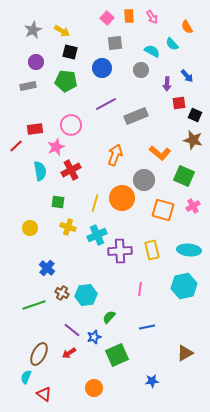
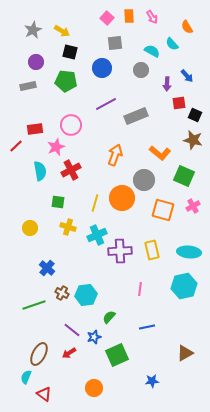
cyan ellipse at (189, 250): moved 2 px down
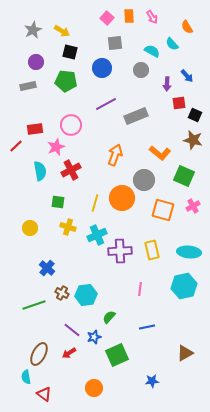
cyan semicircle at (26, 377): rotated 32 degrees counterclockwise
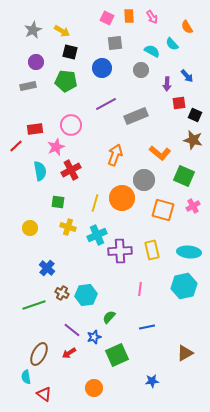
pink square at (107, 18): rotated 16 degrees counterclockwise
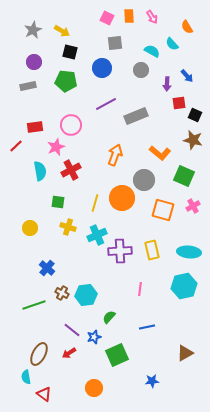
purple circle at (36, 62): moved 2 px left
red rectangle at (35, 129): moved 2 px up
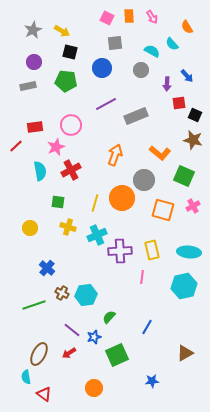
pink line at (140, 289): moved 2 px right, 12 px up
blue line at (147, 327): rotated 49 degrees counterclockwise
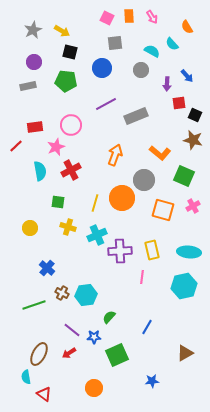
blue star at (94, 337): rotated 16 degrees clockwise
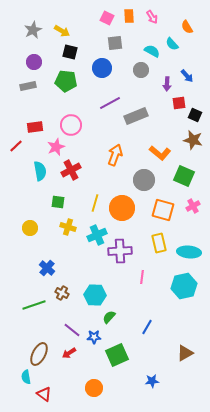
purple line at (106, 104): moved 4 px right, 1 px up
orange circle at (122, 198): moved 10 px down
yellow rectangle at (152, 250): moved 7 px right, 7 px up
cyan hexagon at (86, 295): moved 9 px right; rotated 10 degrees clockwise
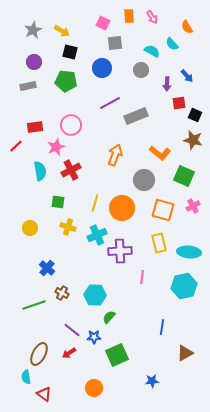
pink square at (107, 18): moved 4 px left, 5 px down
blue line at (147, 327): moved 15 px right; rotated 21 degrees counterclockwise
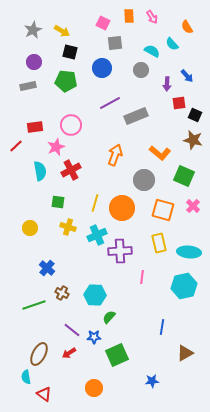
pink cross at (193, 206): rotated 16 degrees counterclockwise
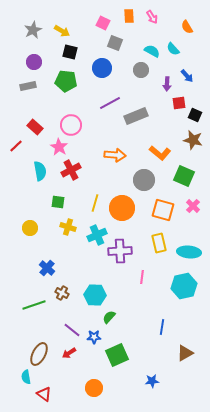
gray square at (115, 43): rotated 28 degrees clockwise
cyan semicircle at (172, 44): moved 1 px right, 5 px down
red rectangle at (35, 127): rotated 49 degrees clockwise
pink star at (56, 147): moved 3 px right; rotated 18 degrees counterclockwise
orange arrow at (115, 155): rotated 75 degrees clockwise
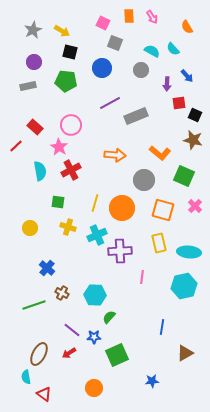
pink cross at (193, 206): moved 2 px right
